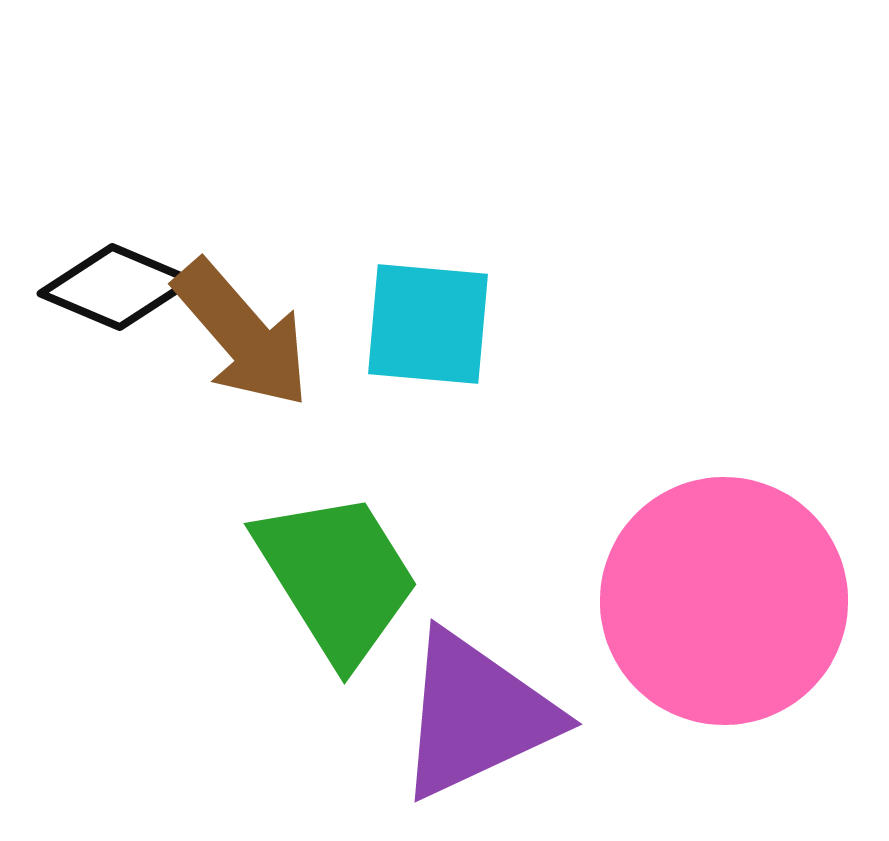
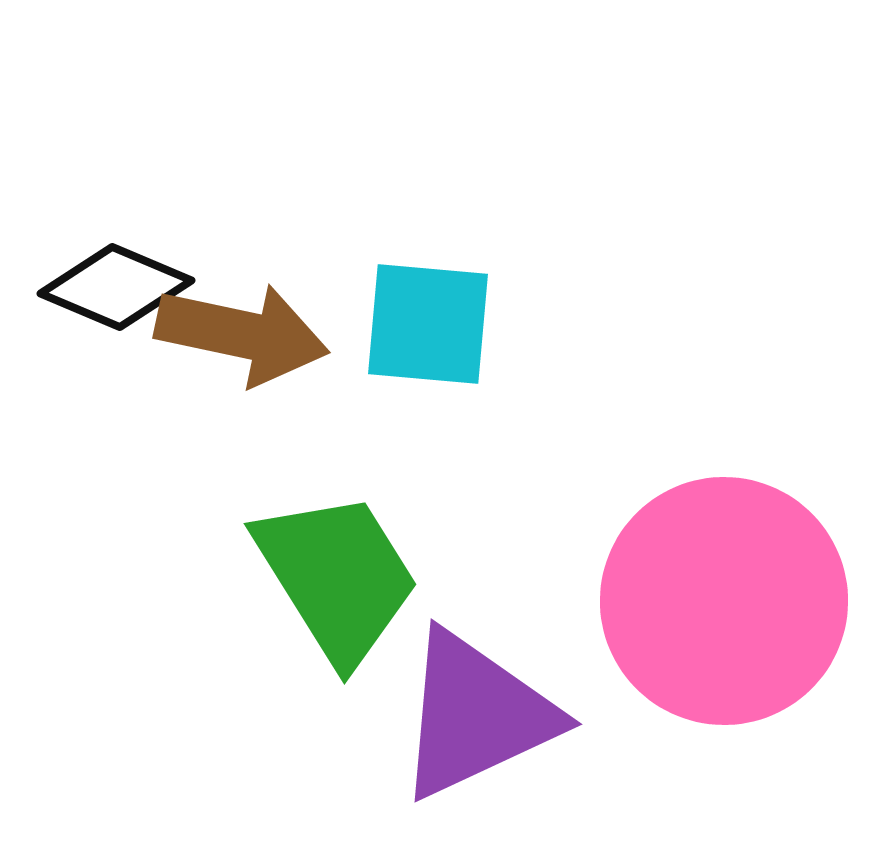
brown arrow: rotated 37 degrees counterclockwise
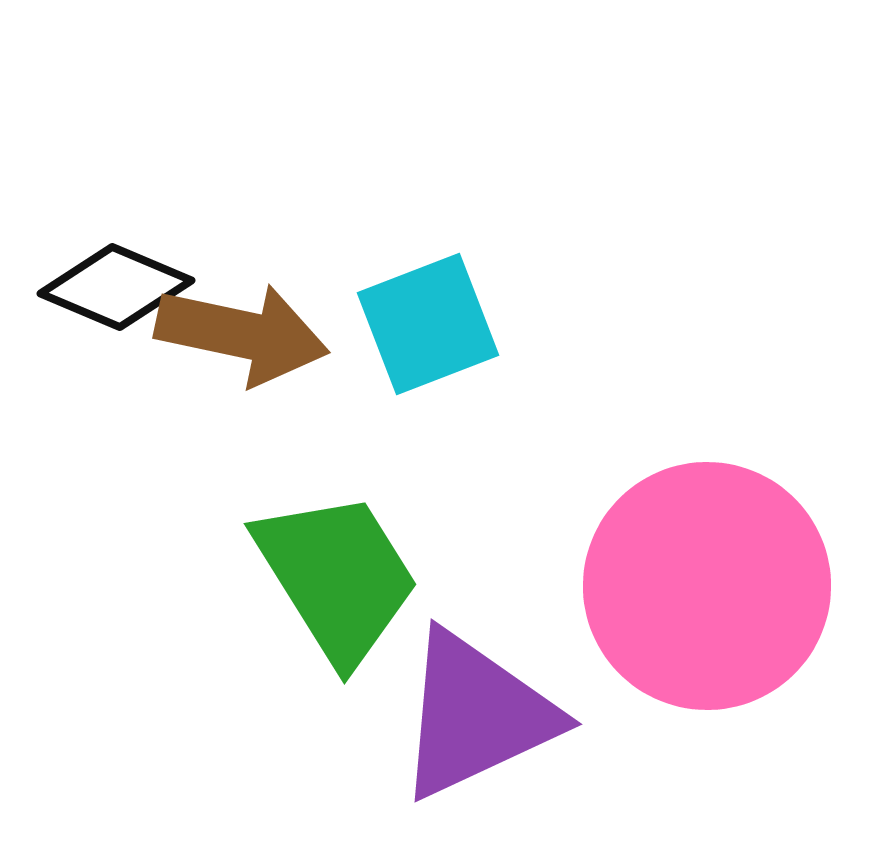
cyan square: rotated 26 degrees counterclockwise
pink circle: moved 17 px left, 15 px up
